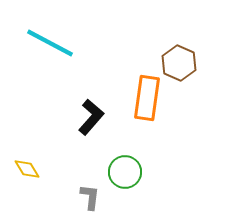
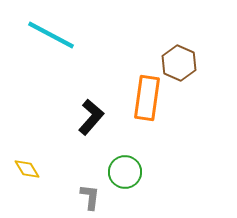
cyan line: moved 1 px right, 8 px up
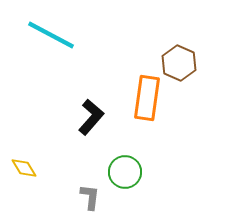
yellow diamond: moved 3 px left, 1 px up
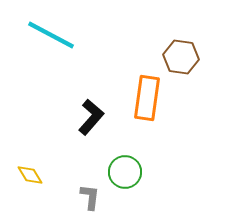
brown hexagon: moved 2 px right, 6 px up; rotated 16 degrees counterclockwise
yellow diamond: moved 6 px right, 7 px down
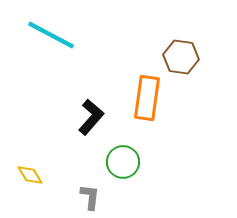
green circle: moved 2 px left, 10 px up
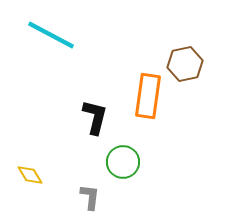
brown hexagon: moved 4 px right, 7 px down; rotated 20 degrees counterclockwise
orange rectangle: moved 1 px right, 2 px up
black L-shape: moved 4 px right; rotated 27 degrees counterclockwise
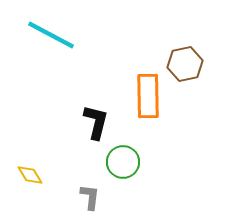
orange rectangle: rotated 9 degrees counterclockwise
black L-shape: moved 1 px right, 5 px down
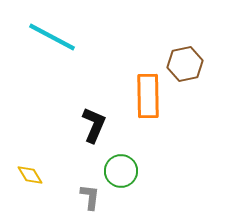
cyan line: moved 1 px right, 2 px down
black L-shape: moved 2 px left, 3 px down; rotated 9 degrees clockwise
green circle: moved 2 px left, 9 px down
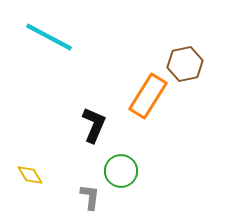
cyan line: moved 3 px left
orange rectangle: rotated 33 degrees clockwise
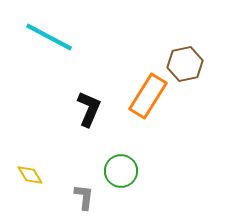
black L-shape: moved 5 px left, 16 px up
gray L-shape: moved 6 px left
